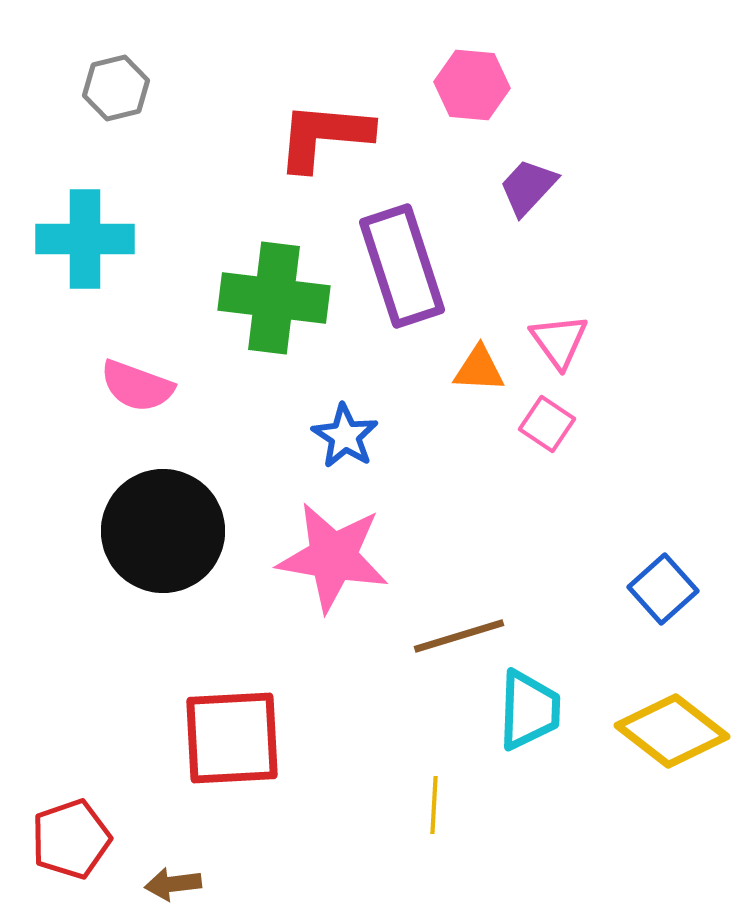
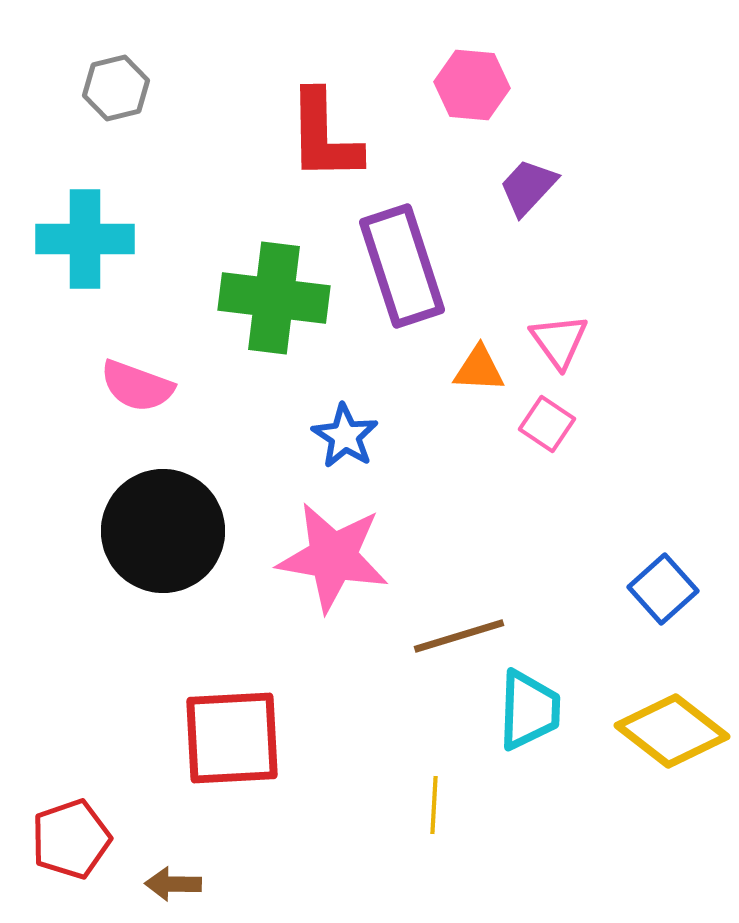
red L-shape: rotated 96 degrees counterclockwise
brown arrow: rotated 8 degrees clockwise
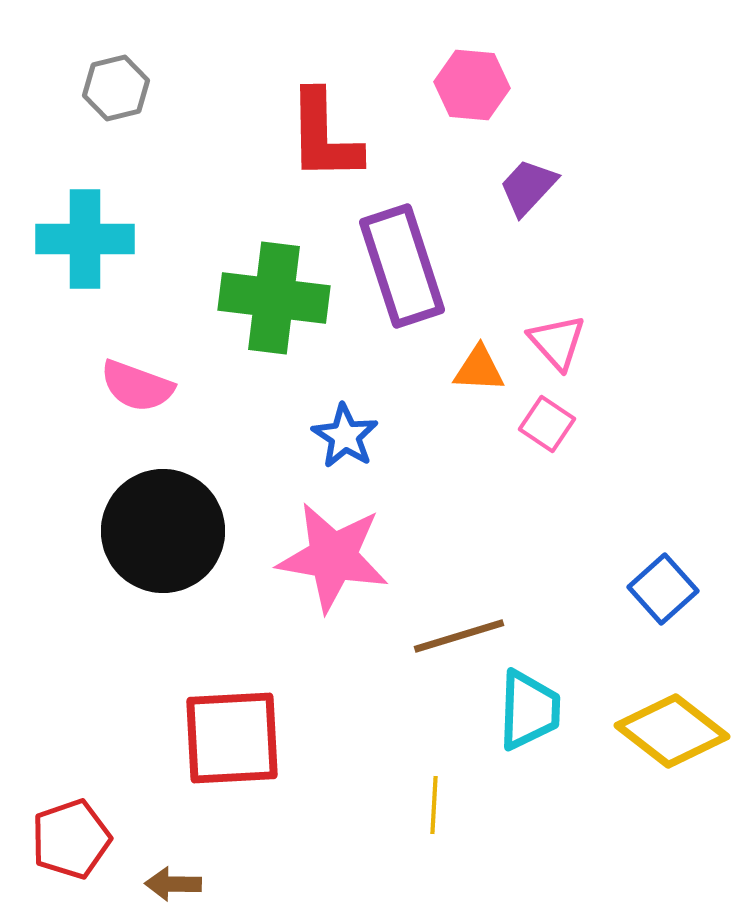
pink triangle: moved 2 px left, 1 px down; rotated 6 degrees counterclockwise
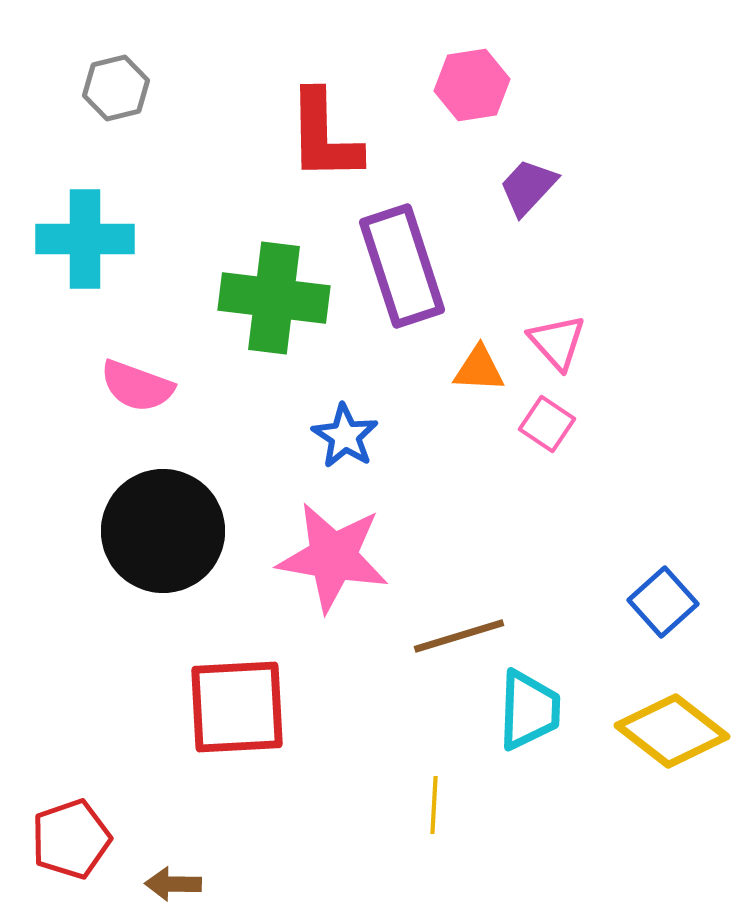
pink hexagon: rotated 14 degrees counterclockwise
blue square: moved 13 px down
red square: moved 5 px right, 31 px up
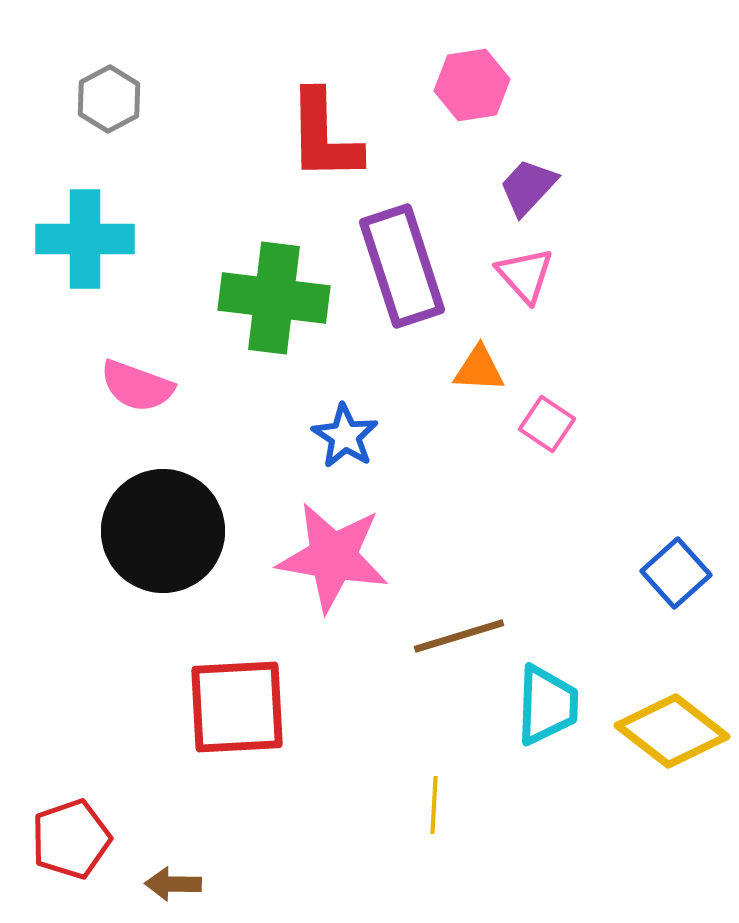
gray hexagon: moved 7 px left, 11 px down; rotated 14 degrees counterclockwise
pink triangle: moved 32 px left, 67 px up
blue square: moved 13 px right, 29 px up
cyan trapezoid: moved 18 px right, 5 px up
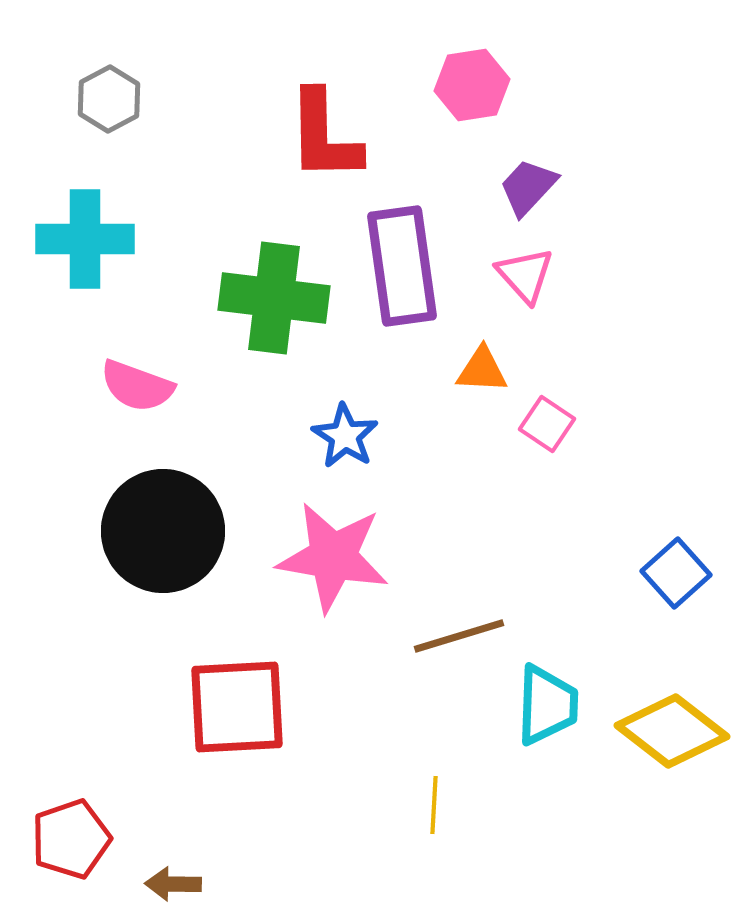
purple rectangle: rotated 10 degrees clockwise
orange triangle: moved 3 px right, 1 px down
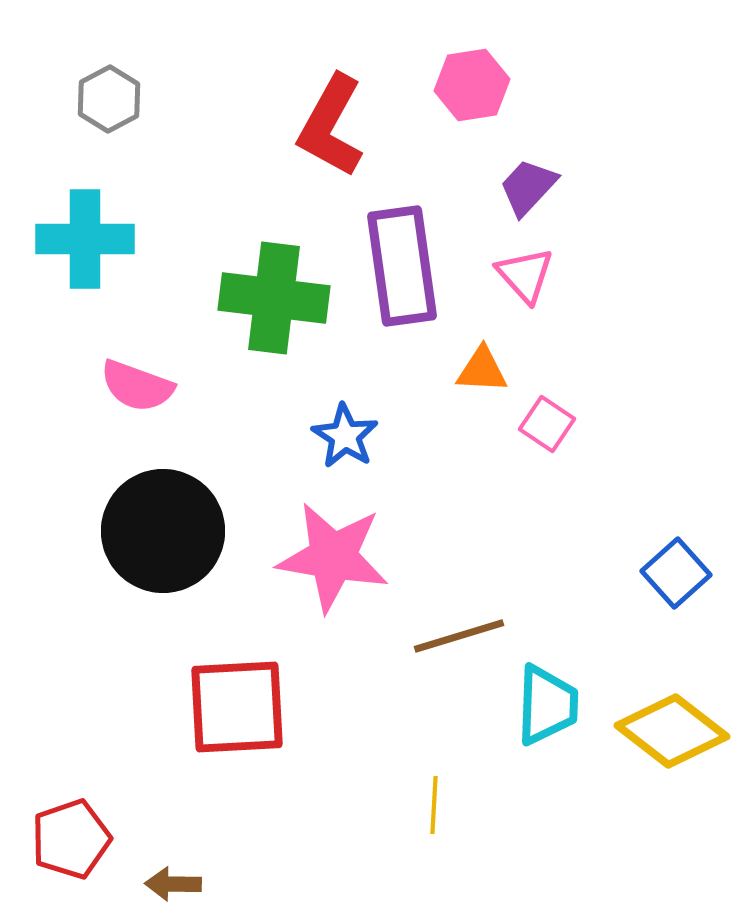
red L-shape: moved 7 px right, 10 px up; rotated 30 degrees clockwise
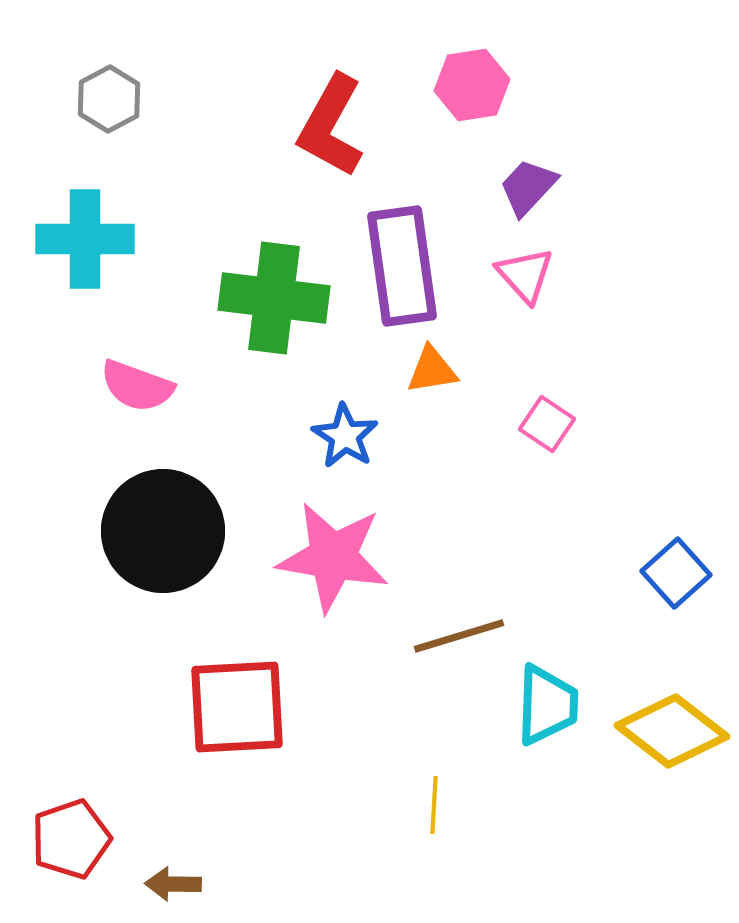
orange triangle: moved 50 px left; rotated 12 degrees counterclockwise
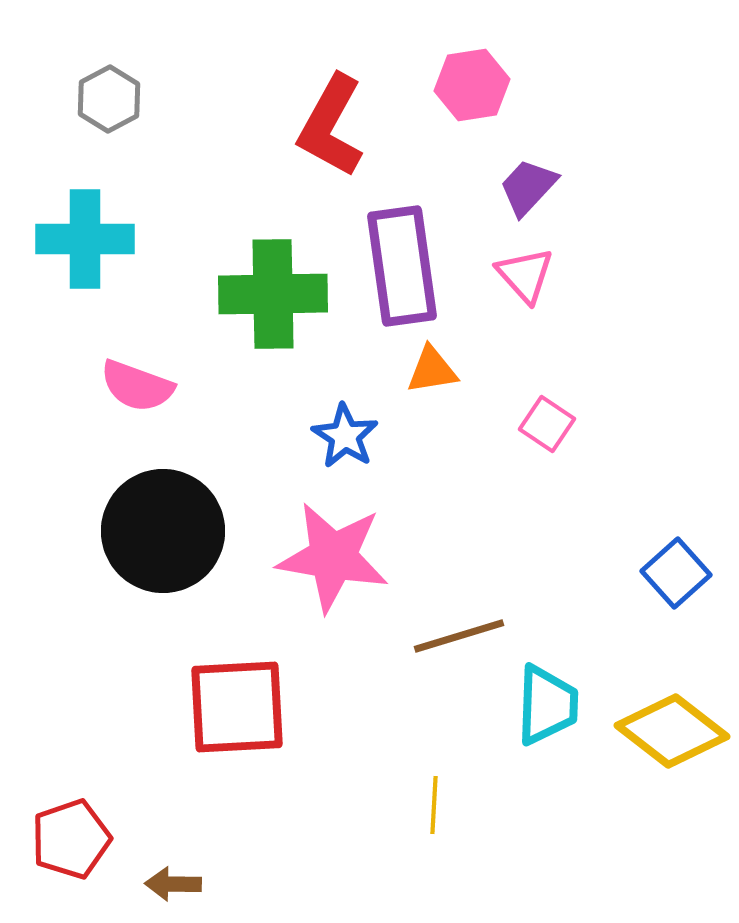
green cross: moved 1 px left, 4 px up; rotated 8 degrees counterclockwise
